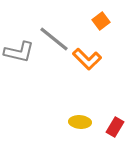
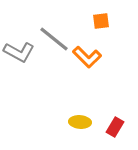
orange square: rotated 30 degrees clockwise
gray L-shape: rotated 16 degrees clockwise
orange L-shape: moved 2 px up
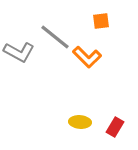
gray line: moved 1 px right, 2 px up
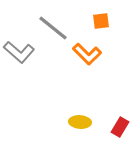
gray line: moved 2 px left, 9 px up
gray L-shape: rotated 12 degrees clockwise
orange L-shape: moved 3 px up
red rectangle: moved 5 px right
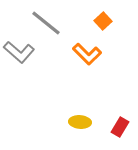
orange square: moved 2 px right; rotated 36 degrees counterclockwise
gray line: moved 7 px left, 5 px up
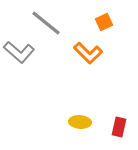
orange square: moved 1 px right, 1 px down; rotated 18 degrees clockwise
orange L-shape: moved 1 px right, 1 px up
red rectangle: moved 1 px left; rotated 18 degrees counterclockwise
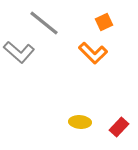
gray line: moved 2 px left
orange L-shape: moved 5 px right
red rectangle: rotated 30 degrees clockwise
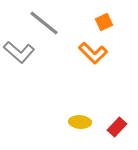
red rectangle: moved 2 px left
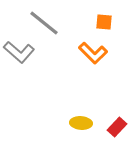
orange square: rotated 30 degrees clockwise
yellow ellipse: moved 1 px right, 1 px down
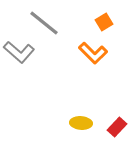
orange square: rotated 36 degrees counterclockwise
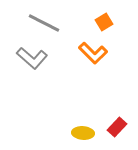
gray line: rotated 12 degrees counterclockwise
gray L-shape: moved 13 px right, 6 px down
yellow ellipse: moved 2 px right, 10 px down
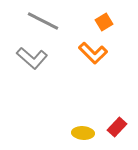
gray line: moved 1 px left, 2 px up
